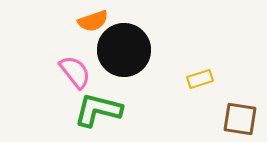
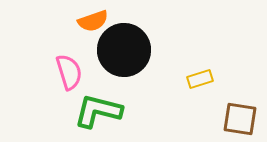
pink semicircle: moved 6 px left; rotated 21 degrees clockwise
green L-shape: moved 1 px down
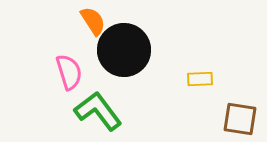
orange semicircle: rotated 104 degrees counterclockwise
yellow rectangle: rotated 15 degrees clockwise
green L-shape: rotated 39 degrees clockwise
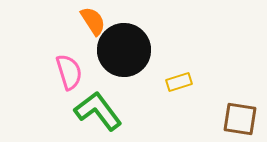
yellow rectangle: moved 21 px left, 3 px down; rotated 15 degrees counterclockwise
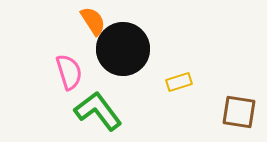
black circle: moved 1 px left, 1 px up
brown square: moved 1 px left, 7 px up
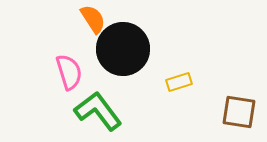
orange semicircle: moved 2 px up
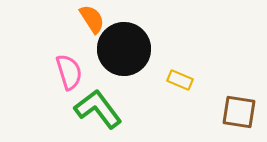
orange semicircle: moved 1 px left
black circle: moved 1 px right
yellow rectangle: moved 1 px right, 2 px up; rotated 40 degrees clockwise
green L-shape: moved 2 px up
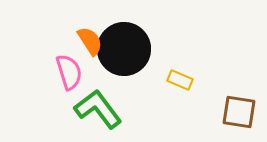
orange semicircle: moved 2 px left, 22 px down
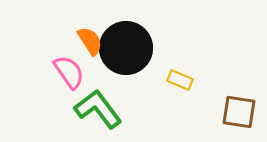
black circle: moved 2 px right, 1 px up
pink semicircle: rotated 18 degrees counterclockwise
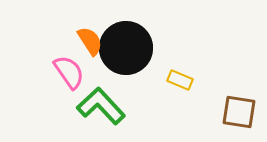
green L-shape: moved 3 px right, 3 px up; rotated 6 degrees counterclockwise
